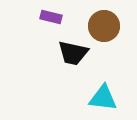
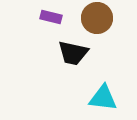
brown circle: moved 7 px left, 8 px up
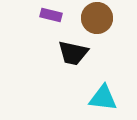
purple rectangle: moved 2 px up
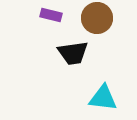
black trapezoid: rotated 20 degrees counterclockwise
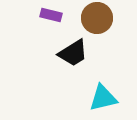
black trapezoid: rotated 24 degrees counterclockwise
cyan triangle: rotated 20 degrees counterclockwise
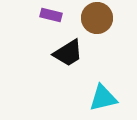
black trapezoid: moved 5 px left
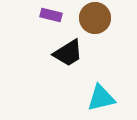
brown circle: moved 2 px left
cyan triangle: moved 2 px left
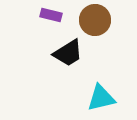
brown circle: moved 2 px down
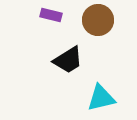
brown circle: moved 3 px right
black trapezoid: moved 7 px down
